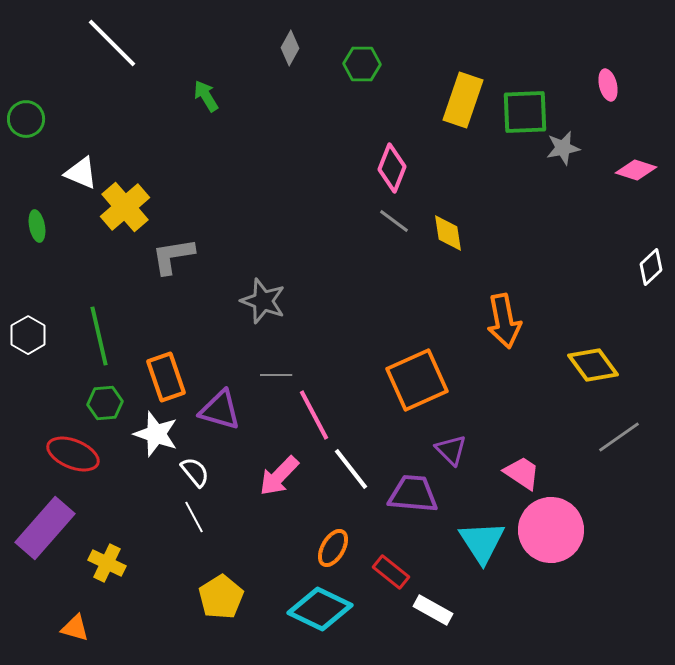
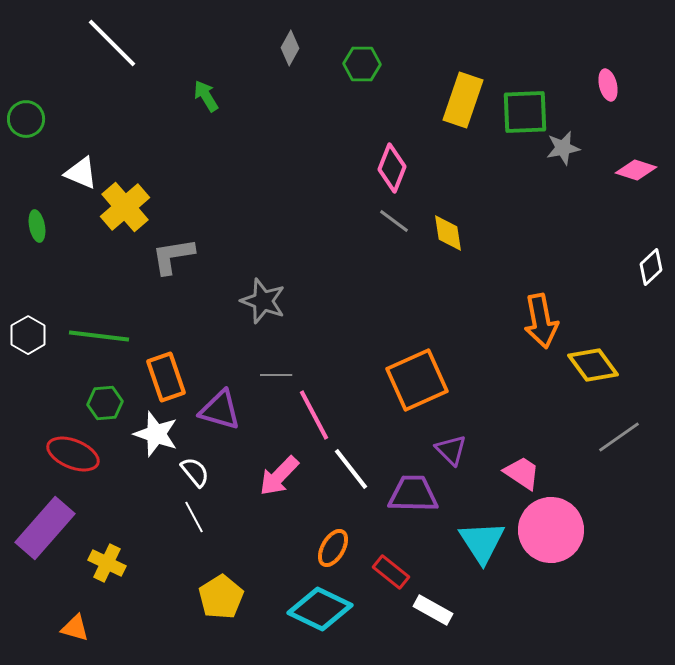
orange arrow at (504, 321): moved 37 px right
green line at (99, 336): rotated 70 degrees counterclockwise
purple trapezoid at (413, 494): rotated 4 degrees counterclockwise
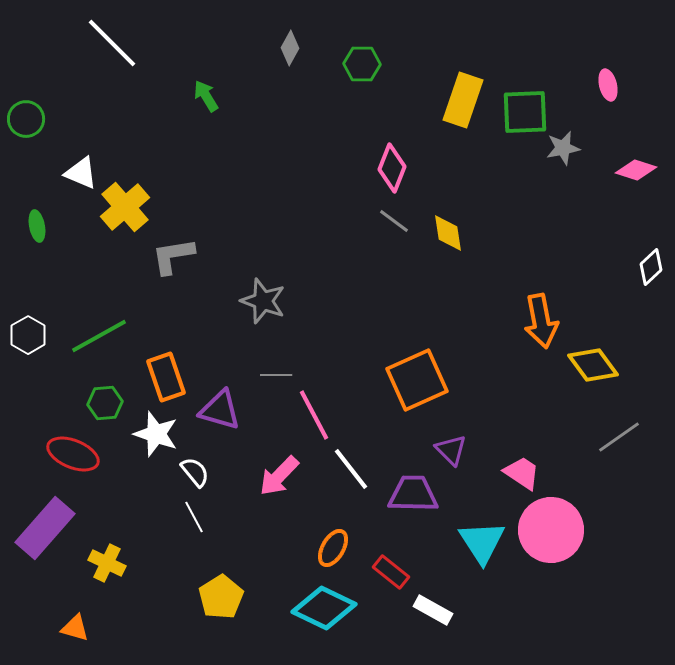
green line at (99, 336): rotated 36 degrees counterclockwise
cyan diamond at (320, 609): moved 4 px right, 1 px up
